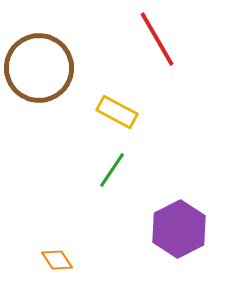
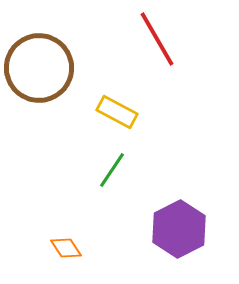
orange diamond: moved 9 px right, 12 px up
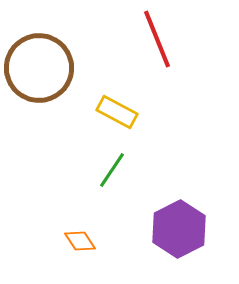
red line: rotated 8 degrees clockwise
orange diamond: moved 14 px right, 7 px up
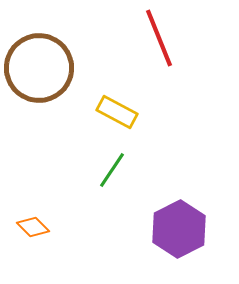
red line: moved 2 px right, 1 px up
orange diamond: moved 47 px left, 14 px up; rotated 12 degrees counterclockwise
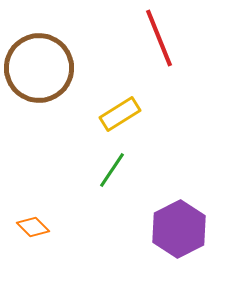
yellow rectangle: moved 3 px right, 2 px down; rotated 60 degrees counterclockwise
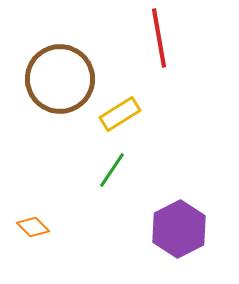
red line: rotated 12 degrees clockwise
brown circle: moved 21 px right, 11 px down
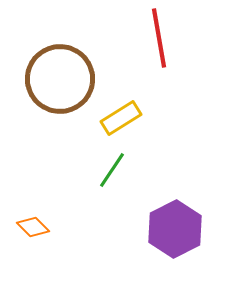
yellow rectangle: moved 1 px right, 4 px down
purple hexagon: moved 4 px left
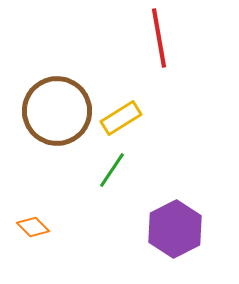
brown circle: moved 3 px left, 32 px down
